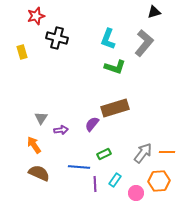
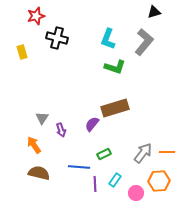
gray L-shape: moved 1 px up
gray triangle: moved 1 px right
purple arrow: rotated 80 degrees clockwise
brown semicircle: rotated 10 degrees counterclockwise
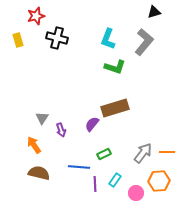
yellow rectangle: moved 4 px left, 12 px up
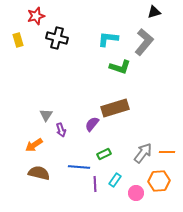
cyan L-shape: rotated 75 degrees clockwise
green L-shape: moved 5 px right
gray triangle: moved 4 px right, 3 px up
orange arrow: rotated 90 degrees counterclockwise
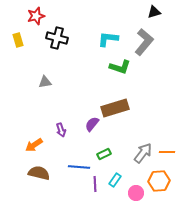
gray triangle: moved 1 px left, 33 px up; rotated 48 degrees clockwise
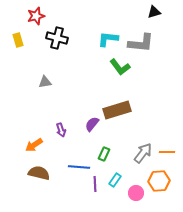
gray L-shape: moved 3 px left, 1 px down; rotated 56 degrees clockwise
green L-shape: rotated 35 degrees clockwise
brown rectangle: moved 2 px right, 2 px down
green rectangle: rotated 40 degrees counterclockwise
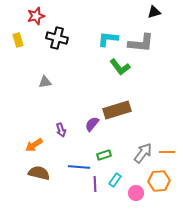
green rectangle: moved 1 px down; rotated 48 degrees clockwise
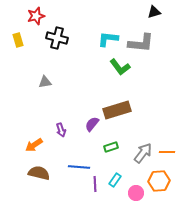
green rectangle: moved 7 px right, 8 px up
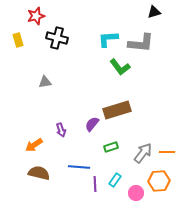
cyan L-shape: rotated 10 degrees counterclockwise
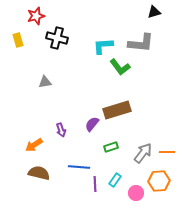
cyan L-shape: moved 5 px left, 7 px down
